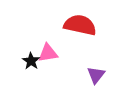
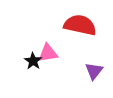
black star: moved 2 px right
purple triangle: moved 2 px left, 4 px up
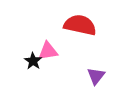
pink triangle: moved 2 px up
purple triangle: moved 2 px right, 5 px down
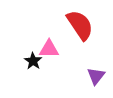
red semicircle: rotated 44 degrees clockwise
pink triangle: moved 1 px right, 2 px up; rotated 10 degrees clockwise
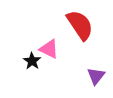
pink triangle: rotated 25 degrees clockwise
black star: moved 1 px left
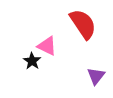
red semicircle: moved 3 px right, 1 px up
pink triangle: moved 2 px left, 3 px up
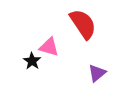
pink triangle: moved 2 px right, 1 px down; rotated 10 degrees counterclockwise
purple triangle: moved 1 px right, 3 px up; rotated 12 degrees clockwise
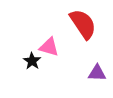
purple triangle: rotated 42 degrees clockwise
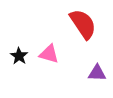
pink triangle: moved 7 px down
black star: moved 13 px left, 5 px up
